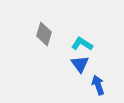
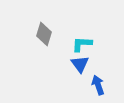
cyan L-shape: rotated 30 degrees counterclockwise
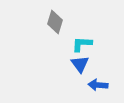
gray diamond: moved 11 px right, 12 px up
blue arrow: rotated 66 degrees counterclockwise
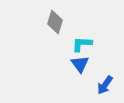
blue arrow: moved 7 px right; rotated 60 degrees counterclockwise
